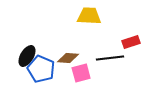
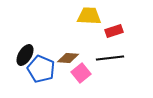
red rectangle: moved 17 px left, 11 px up
black ellipse: moved 2 px left, 1 px up
pink square: rotated 24 degrees counterclockwise
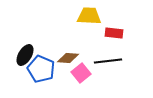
red rectangle: moved 2 px down; rotated 24 degrees clockwise
black line: moved 2 px left, 3 px down
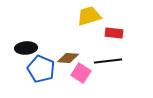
yellow trapezoid: rotated 20 degrees counterclockwise
black ellipse: moved 1 px right, 7 px up; rotated 55 degrees clockwise
pink square: rotated 18 degrees counterclockwise
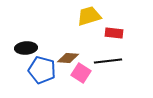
blue pentagon: moved 1 px right, 1 px down; rotated 8 degrees counterclockwise
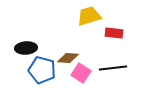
black line: moved 5 px right, 7 px down
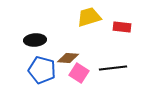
yellow trapezoid: moved 1 px down
red rectangle: moved 8 px right, 6 px up
black ellipse: moved 9 px right, 8 px up
pink square: moved 2 px left
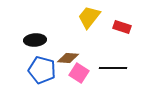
yellow trapezoid: rotated 35 degrees counterclockwise
red rectangle: rotated 12 degrees clockwise
black line: rotated 8 degrees clockwise
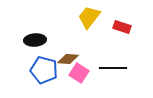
brown diamond: moved 1 px down
blue pentagon: moved 2 px right
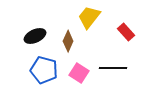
red rectangle: moved 4 px right, 5 px down; rotated 30 degrees clockwise
black ellipse: moved 4 px up; rotated 20 degrees counterclockwise
brown diamond: moved 18 px up; rotated 70 degrees counterclockwise
